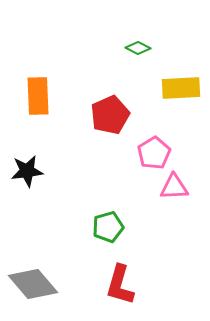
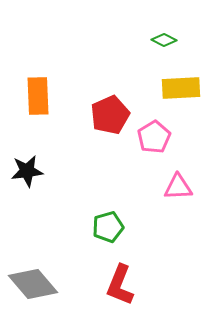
green diamond: moved 26 px right, 8 px up
pink pentagon: moved 16 px up
pink triangle: moved 4 px right
red L-shape: rotated 6 degrees clockwise
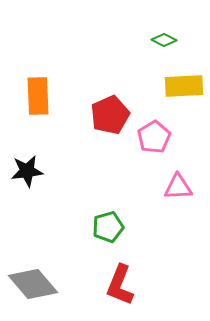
yellow rectangle: moved 3 px right, 2 px up
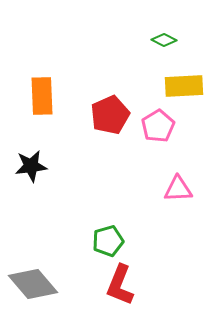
orange rectangle: moved 4 px right
pink pentagon: moved 4 px right, 11 px up
black star: moved 4 px right, 5 px up
pink triangle: moved 2 px down
green pentagon: moved 14 px down
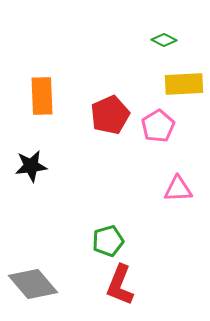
yellow rectangle: moved 2 px up
